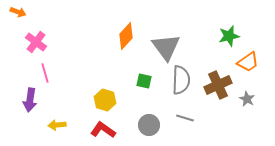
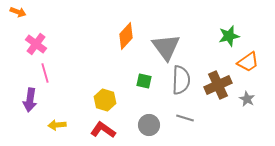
pink cross: moved 2 px down
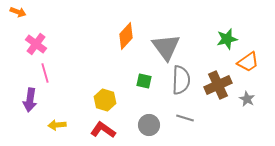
green star: moved 2 px left, 3 px down
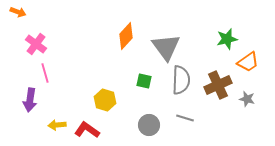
gray star: rotated 14 degrees counterclockwise
red L-shape: moved 16 px left
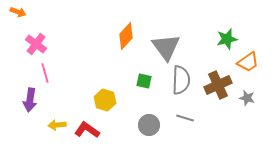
gray star: moved 1 px up
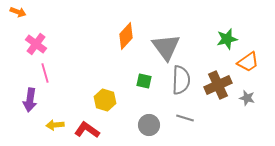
yellow arrow: moved 2 px left
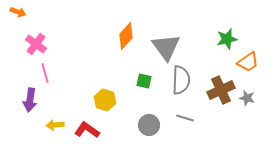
brown cross: moved 3 px right, 5 px down
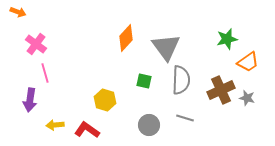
orange diamond: moved 2 px down
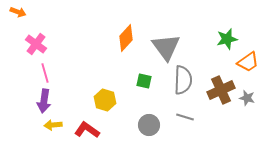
gray semicircle: moved 2 px right
purple arrow: moved 14 px right, 1 px down
gray line: moved 1 px up
yellow arrow: moved 2 px left
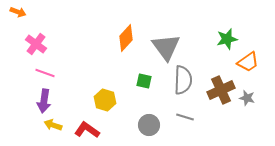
pink line: rotated 54 degrees counterclockwise
yellow arrow: rotated 24 degrees clockwise
